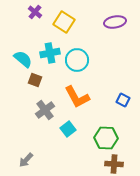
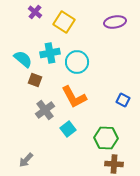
cyan circle: moved 2 px down
orange L-shape: moved 3 px left
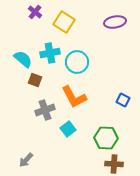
gray cross: rotated 18 degrees clockwise
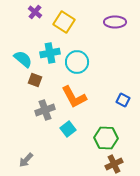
purple ellipse: rotated 10 degrees clockwise
brown cross: rotated 30 degrees counterclockwise
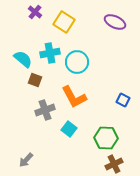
purple ellipse: rotated 25 degrees clockwise
cyan square: moved 1 px right; rotated 14 degrees counterclockwise
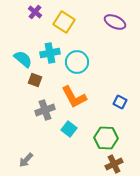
blue square: moved 3 px left, 2 px down
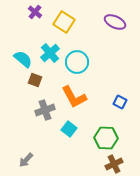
cyan cross: rotated 30 degrees counterclockwise
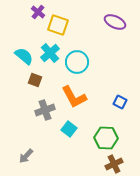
purple cross: moved 3 px right
yellow square: moved 6 px left, 3 px down; rotated 15 degrees counterclockwise
cyan semicircle: moved 1 px right, 3 px up
gray arrow: moved 4 px up
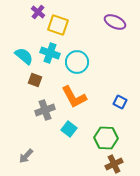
cyan cross: rotated 30 degrees counterclockwise
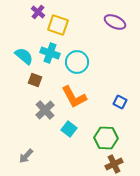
gray cross: rotated 24 degrees counterclockwise
